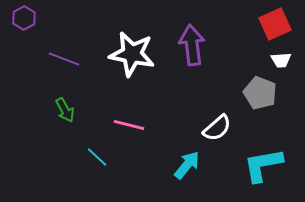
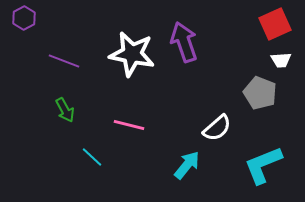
purple arrow: moved 8 px left, 3 px up; rotated 12 degrees counterclockwise
purple line: moved 2 px down
cyan line: moved 5 px left
cyan L-shape: rotated 12 degrees counterclockwise
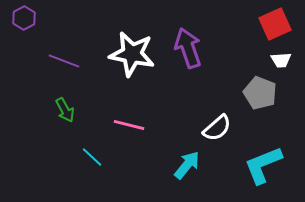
purple arrow: moved 4 px right, 6 px down
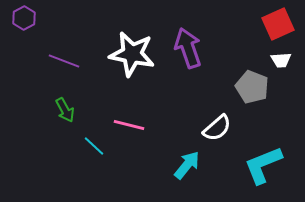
red square: moved 3 px right
gray pentagon: moved 8 px left, 6 px up
cyan line: moved 2 px right, 11 px up
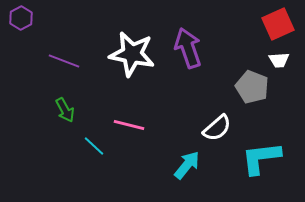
purple hexagon: moved 3 px left
white trapezoid: moved 2 px left
cyan L-shape: moved 2 px left, 7 px up; rotated 15 degrees clockwise
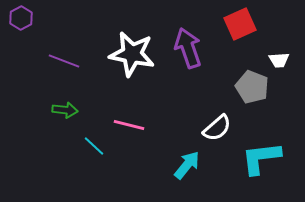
red square: moved 38 px left
green arrow: rotated 55 degrees counterclockwise
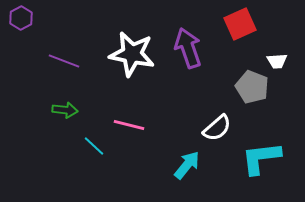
white trapezoid: moved 2 px left, 1 px down
